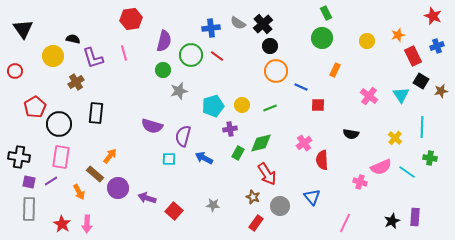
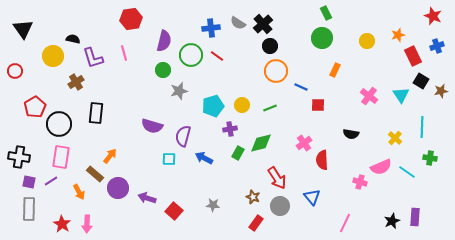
red arrow at (267, 174): moved 10 px right, 4 px down
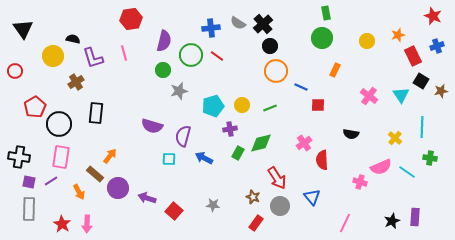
green rectangle at (326, 13): rotated 16 degrees clockwise
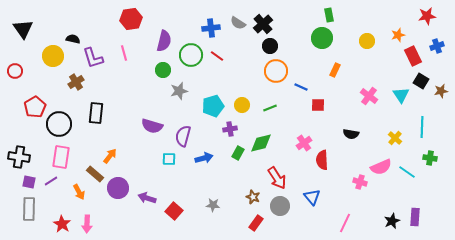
green rectangle at (326, 13): moved 3 px right, 2 px down
red star at (433, 16): moved 6 px left; rotated 30 degrees counterclockwise
blue arrow at (204, 158): rotated 138 degrees clockwise
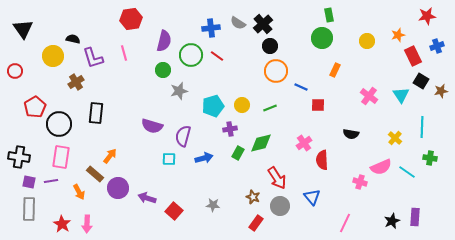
purple line at (51, 181): rotated 24 degrees clockwise
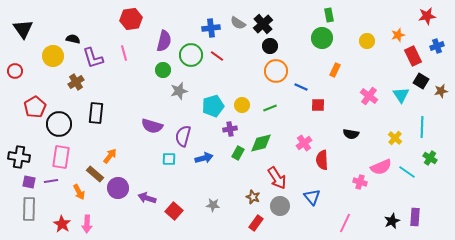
green cross at (430, 158): rotated 24 degrees clockwise
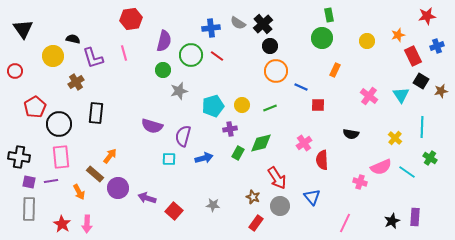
pink rectangle at (61, 157): rotated 15 degrees counterclockwise
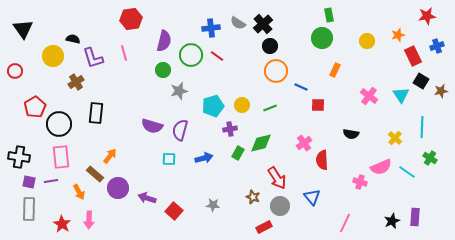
purple semicircle at (183, 136): moved 3 px left, 6 px up
red rectangle at (256, 223): moved 8 px right, 4 px down; rotated 28 degrees clockwise
pink arrow at (87, 224): moved 2 px right, 4 px up
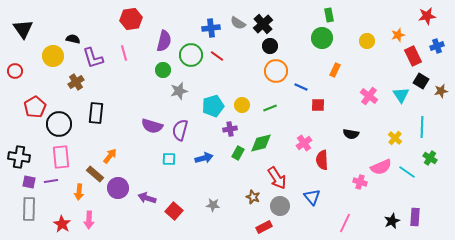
orange arrow at (79, 192): rotated 35 degrees clockwise
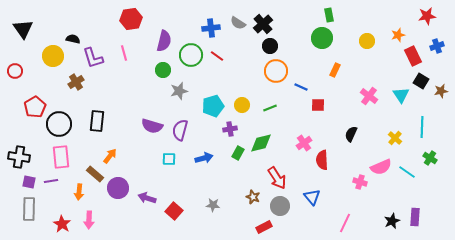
black rectangle at (96, 113): moved 1 px right, 8 px down
black semicircle at (351, 134): rotated 105 degrees clockwise
